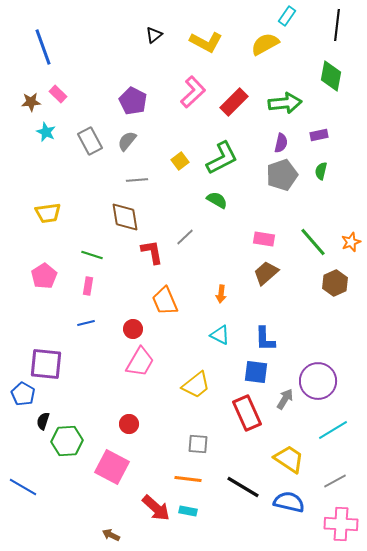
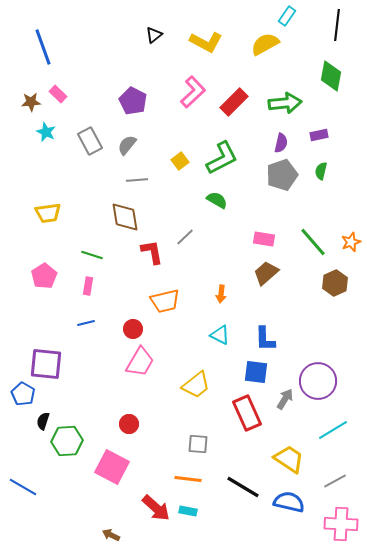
gray semicircle at (127, 141): moved 4 px down
orange trapezoid at (165, 301): rotated 80 degrees counterclockwise
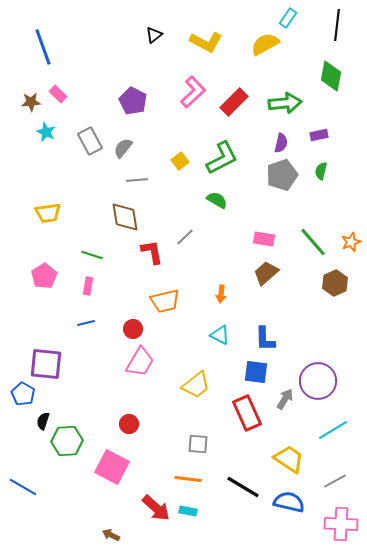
cyan rectangle at (287, 16): moved 1 px right, 2 px down
gray semicircle at (127, 145): moved 4 px left, 3 px down
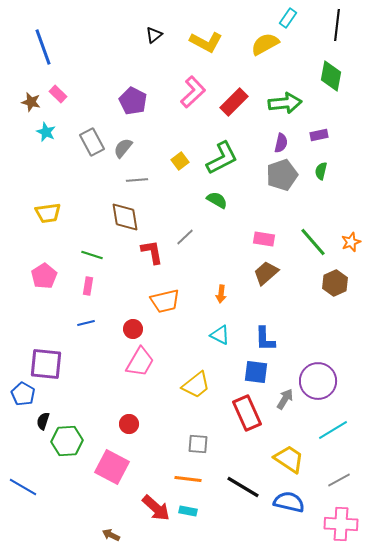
brown star at (31, 102): rotated 18 degrees clockwise
gray rectangle at (90, 141): moved 2 px right, 1 px down
gray line at (335, 481): moved 4 px right, 1 px up
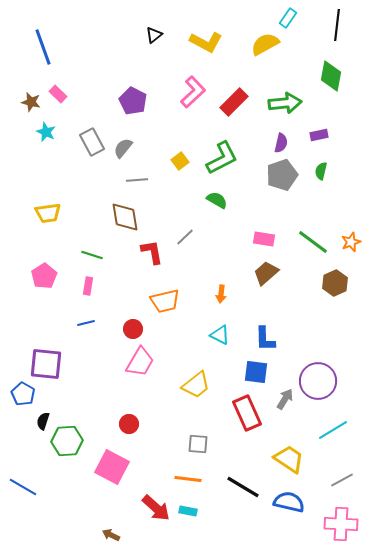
green line at (313, 242): rotated 12 degrees counterclockwise
gray line at (339, 480): moved 3 px right
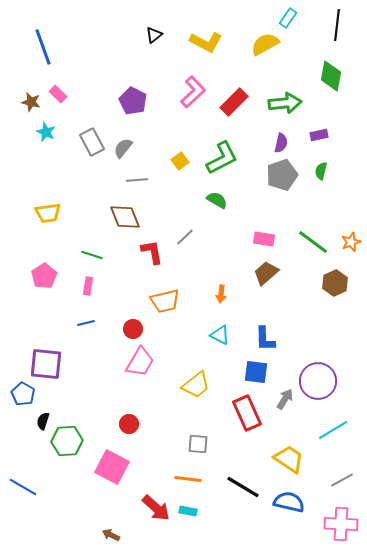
brown diamond at (125, 217): rotated 12 degrees counterclockwise
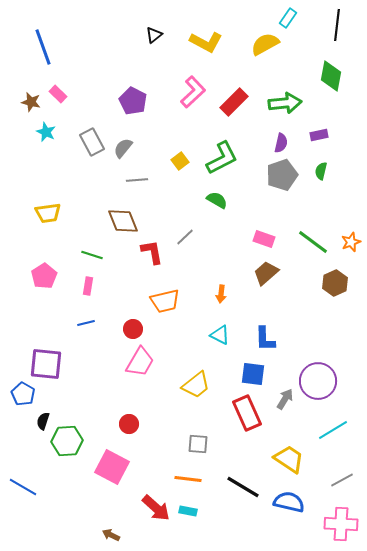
brown diamond at (125, 217): moved 2 px left, 4 px down
pink rectangle at (264, 239): rotated 10 degrees clockwise
blue square at (256, 372): moved 3 px left, 2 px down
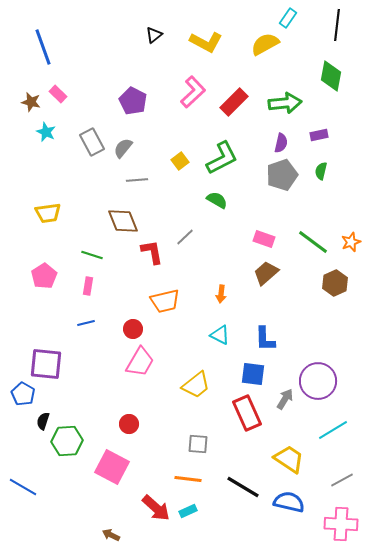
cyan rectangle at (188, 511): rotated 36 degrees counterclockwise
